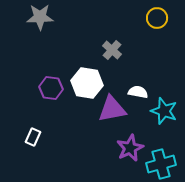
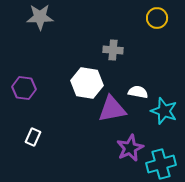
gray cross: moved 1 px right; rotated 36 degrees counterclockwise
purple hexagon: moved 27 px left
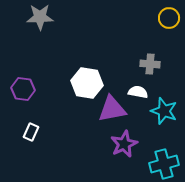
yellow circle: moved 12 px right
gray cross: moved 37 px right, 14 px down
purple hexagon: moved 1 px left, 1 px down
white rectangle: moved 2 px left, 5 px up
purple star: moved 6 px left, 4 px up
cyan cross: moved 3 px right
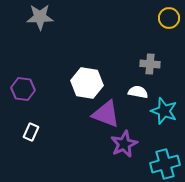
purple triangle: moved 6 px left, 5 px down; rotated 32 degrees clockwise
cyan cross: moved 1 px right
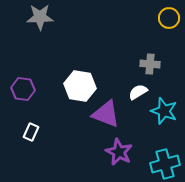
white hexagon: moved 7 px left, 3 px down
white semicircle: rotated 42 degrees counterclockwise
purple star: moved 5 px left, 8 px down; rotated 20 degrees counterclockwise
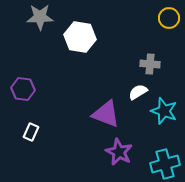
white hexagon: moved 49 px up
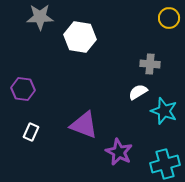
purple triangle: moved 22 px left, 11 px down
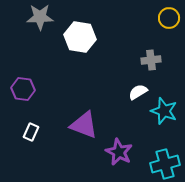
gray cross: moved 1 px right, 4 px up; rotated 12 degrees counterclockwise
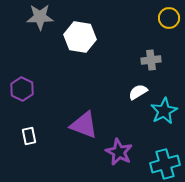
purple hexagon: moved 1 px left; rotated 20 degrees clockwise
cyan star: rotated 24 degrees clockwise
white rectangle: moved 2 px left, 4 px down; rotated 36 degrees counterclockwise
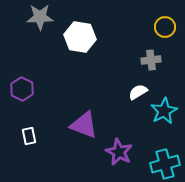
yellow circle: moved 4 px left, 9 px down
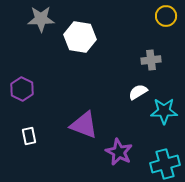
gray star: moved 1 px right, 2 px down
yellow circle: moved 1 px right, 11 px up
cyan star: rotated 28 degrees clockwise
